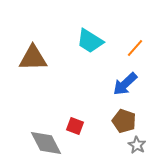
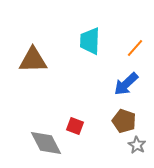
cyan trapezoid: rotated 60 degrees clockwise
brown triangle: moved 2 px down
blue arrow: moved 1 px right
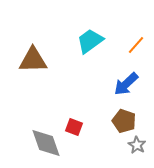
cyan trapezoid: rotated 52 degrees clockwise
orange line: moved 1 px right, 3 px up
red square: moved 1 px left, 1 px down
gray diamond: rotated 8 degrees clockwise
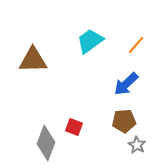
brown pentagon: rotated 25 degrees counterclockwise
gray diamond: rotated 40 degrees clockwise
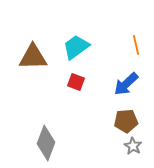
cyan trapezoid: moved 14 px left, 6 px down
orange line: rotated 54 degrees counterclockwise
brown triangle: moved 3 px up
brown pentagon: moved 2 px right
red square: moved 2 px right, 45 px up
gray star: moved 4 px left, 1 px down
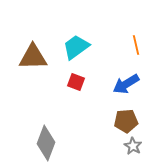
blue arrow: rotated 12 degrees clockwise
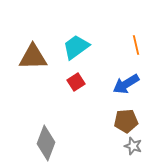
red square: rotated 36 degrees clockwise
gray star: rotated 12 degrees counterclockwise
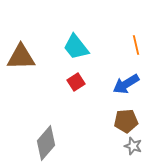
cyan trapezoid: rotated 92 degrees counterclockwise
brown triangle: moved 12 px left
gray diamond: rotated 20 degrees clockwise
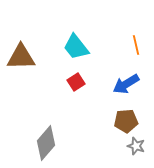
gray star: moved 3 px right
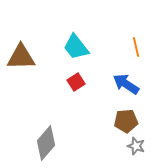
orange line: moved 2 px down
blue arrow: rotated 64 degrees clockwise
